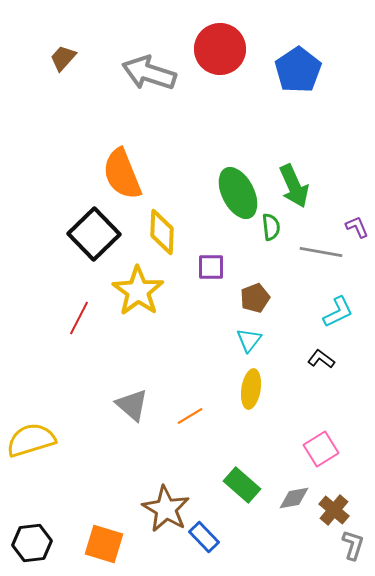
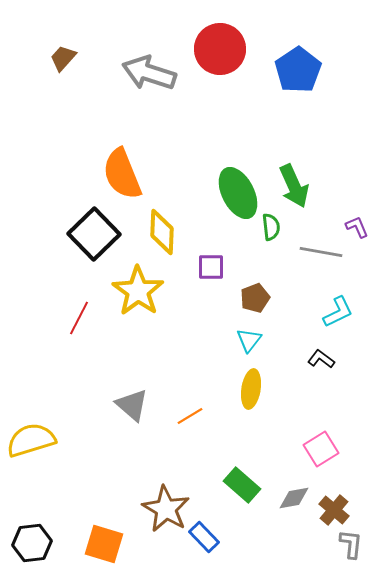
gray L-shape: moved 2 px left, 1 px up; rotated 12 degrees counterclockwise
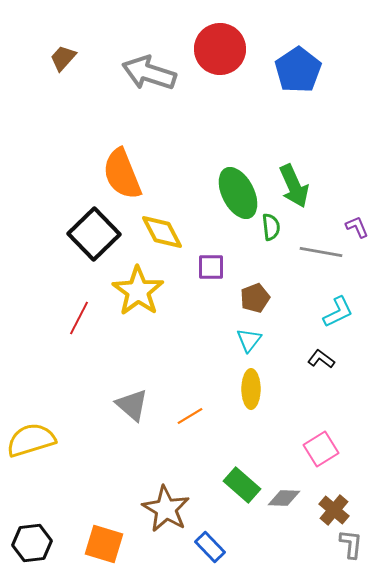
yellow diamond: rotated 30 degrees counterclockwise
yellow ellipse: rotated 9 degrees counterclockwise
gray diamond: moved 10 px left; rotated 12 degrees clockwise
blue rectangle: moved 6 px right, 10 px down
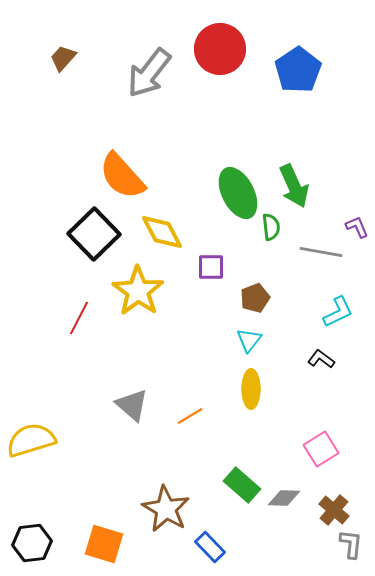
gray arrow: rotated 70 degrees counterclockwise
orange semicircle: moved 2 px down; rotated 20 degrees counterclockwise
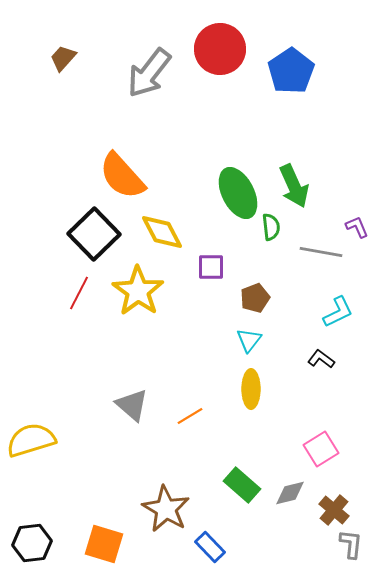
blue pentagon: moved 7 px left, 1 px down
red line: moved 25 px up
gray diamond: moved 6 px right, 5 px up; rotated 16 degrees counterclockwise
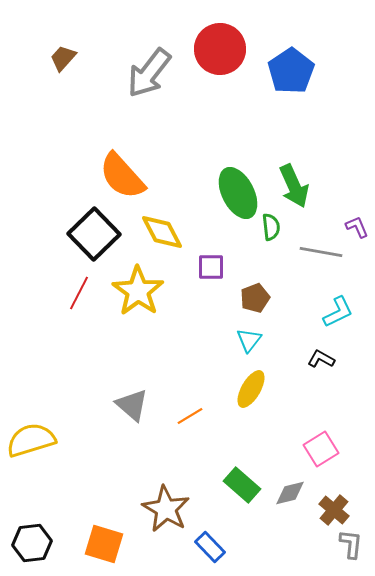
black L-shape: rotated 8 degrees counterclockwise
yellow ellipse: rotated 30 degrees clockwise
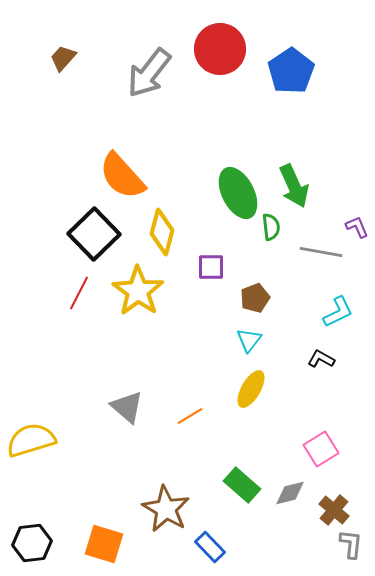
yellow diamond: rotated 42 degrees clockwise
gray triangle: moved 5 px left, 2 px down
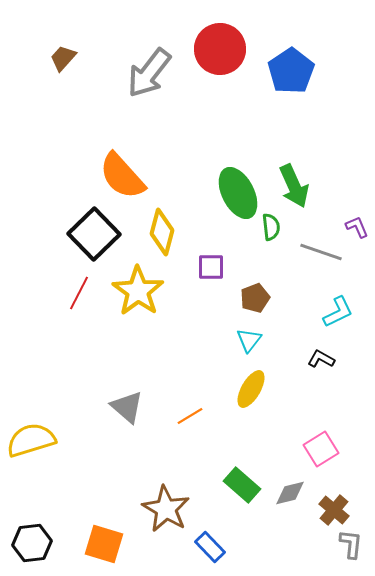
gray line: rotated 9 degrees clockwise
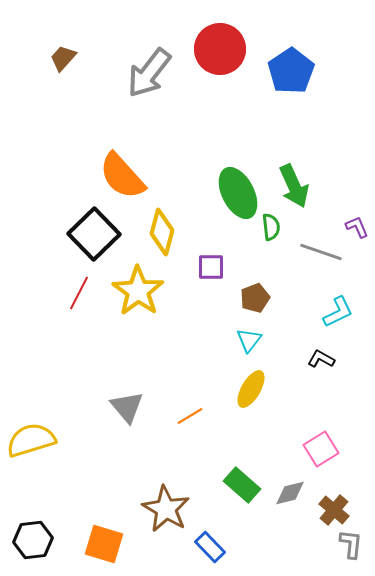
gray triangle: rotated 9 degrees clockwise
black hexagon: moved 1 px right, 3 px up
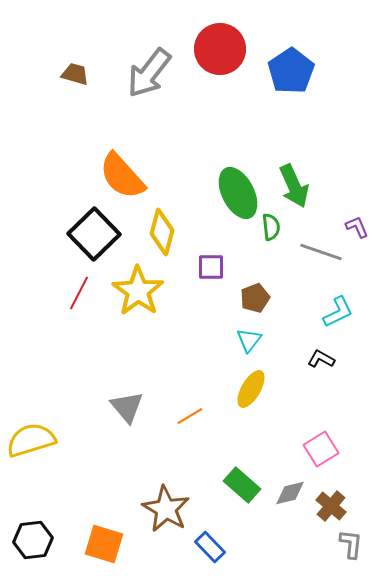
brown trapezoid: moved 12 px right, 16 px down; rotated 64 degrees clockwise
brown cross: moved 3 px left, 4 px up
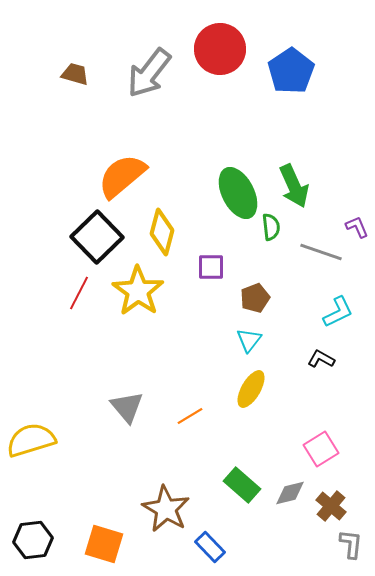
orange semicircle: rotated 92 degrees clockwise
black square: moved 3 px right, 3 px down
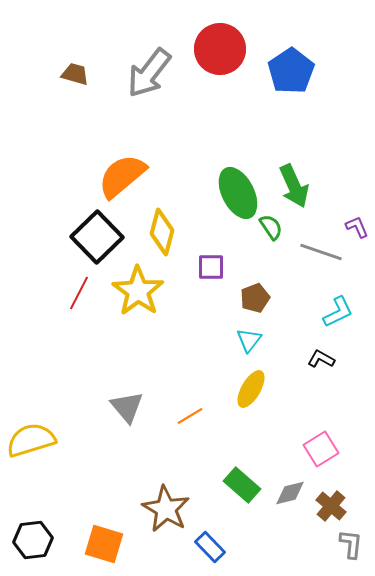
green semicircle: rotated 28 degrees counterclockwise
